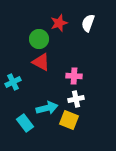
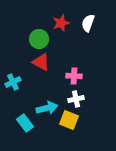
red star: moved 2 px right
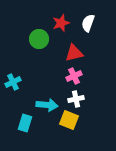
red triangle: moved 33 px right, 9 px up; rotated 42 degrees counterclockwise
pink cross: rotated 28 degrees counterclockwise
cyan arrow: moved 3 px up; rotated 20 degrees clockwise
cyan rectangle: rotated 54 degrees clockwise
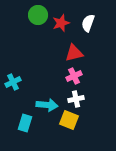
green circle: moved 1 px left, 24 px up
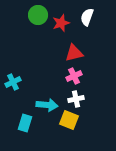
white semicircle: moved 1 px left, 6 px up
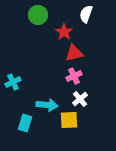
white semicircle: moved 1 px left, 3 px up
red star: moved 3 px right, 9 px down; rotated 18 degrees counterclockwise
white cross: moved 4 px right; rotated 28 degrees counterclockwise
yellow square: rotated 24 degrees counterclockwise
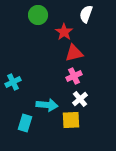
yellow square: moved 2 px right
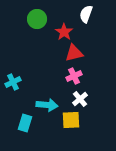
green circle: moved 1 px left, 4 px down
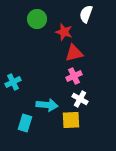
red star: rotated 18 degrees counterclockwise
white cross: rotated 21 degrees counterclockwise
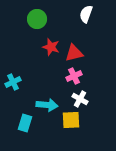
red star: moved 13 px left, 15 px down
